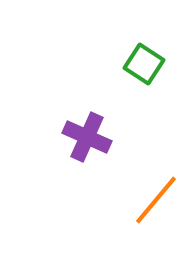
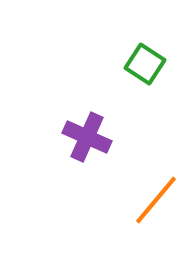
green square: moved 1 px right
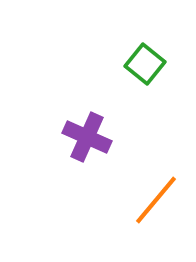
green square: rotated 6 degrees clockwise
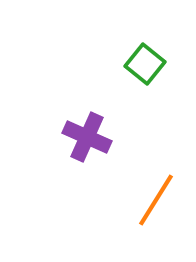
orange line: rotated 8 degrees counterclockwise
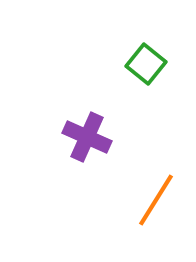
green square: moved 1 px right
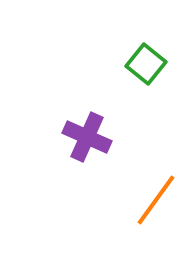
orange line: rotated 4 degrees clockwise
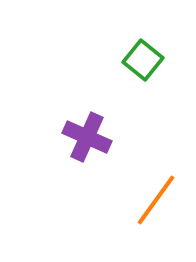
green square: moved 3 px left, 4 px up
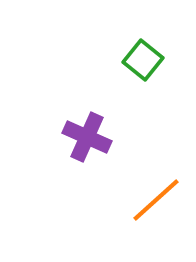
orange line: rotated 12 degrees clockwise
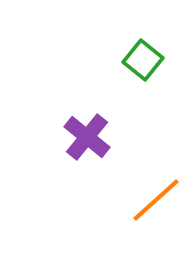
purple cross: rotated 15 degrees clockwise
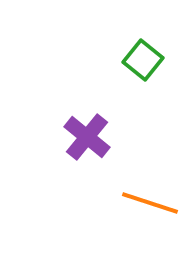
orange line: moved 6 px left, 3 px down; rotated 60 degrees clockwise
